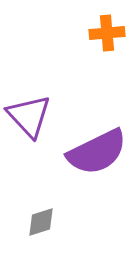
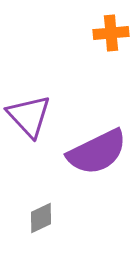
orange cross: moved 4 px right
gray diamond: moved 4 px up; rotated 8 degrees counterclockwise
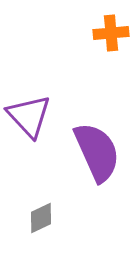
purple semicircle: rotated 88 degrees counterclockwise
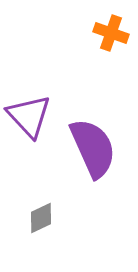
orange cross: rotated 24 degrees clockwise
purple semicircle: moved 4 px left, 4 px up
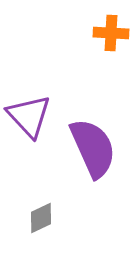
orange cross: rotated 16 degrees counterclockwise
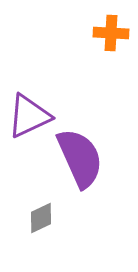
purple triangle: rotated 48 degrees clockwise
purple semicircle: moved 13 px left, 10 px down
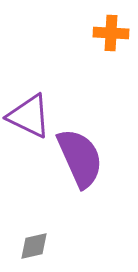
purple triangle: rotated 51 degrees clockwise
gray diamond: moved 7 px left, 28 px down; rotated 12 degrees clockwise
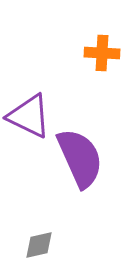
orange cross: moved 9 px left, 20 px down
gray diamond: moved 5 px right, 1 px up
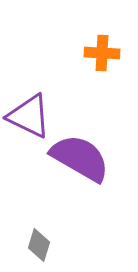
purple semicircle: rotated 36 degrees counterclockwise
gray diamond: rotated 60 degrees counterclockwise
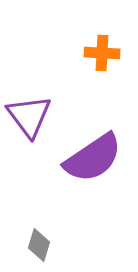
purple triangle: rotated 27 degrees clockwise
purple semicircle: moved 13 px right; rotated 116 degrees clockwise
